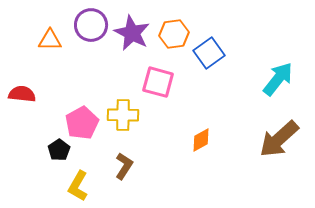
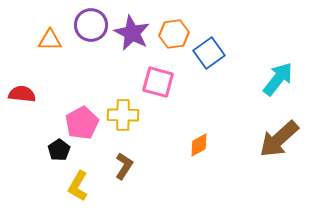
orange diamond: moved 2 px left, 5 px down
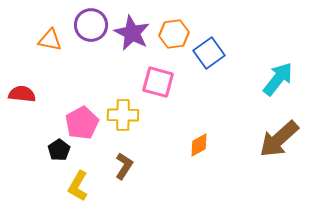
orange triangle: rotated 10 degrees clockwise
